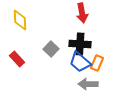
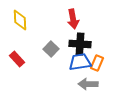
red arrow: moved 9 px left, 6 px down
blue trapezoid: rotated 130 degrees clockwise
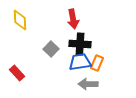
red rectangle: moved 14 px down
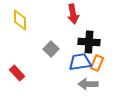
red arrow: moved 5 px up
black cross: moved 9 px right, 2 px up
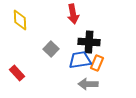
blue trapezoid: moved 2 px up
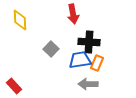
red rectangle: moved 3 px left, 13 px down
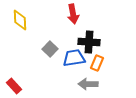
gray square: moved 1 px left
blue trapezoid: moved 6 px left, 2 px up
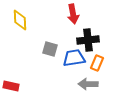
black cross: moved 1 px left, 2 px up; rotated 10 degrees counterclockwise
gray square: rotated 28 degrees counterclockwise
red rectangle: moved 3 px left; rotated 35 degrees counterclockwise
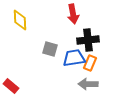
orange rectangle: moved 7 px left
red rectangle: rotated 28 degrees clockwise
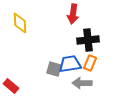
red arrow: rotated 18 degrees clockwise
yellow diamond: moved 3 px down
gray square: moved 4 px right, 20 px down
blue trapezoid: moved 4 px left, 6 px down
gray arrow: moved 6 px left, 1 px up
